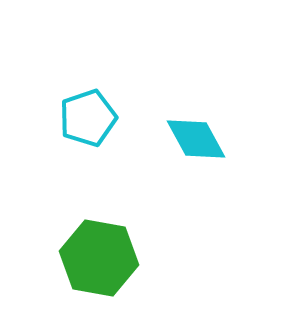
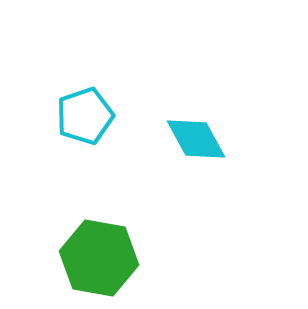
cyan pentagon: moved 3 px left, 2 px up
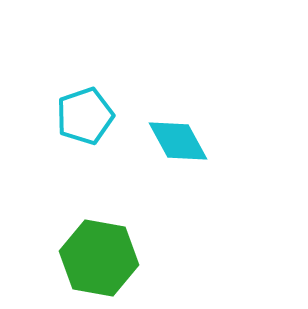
cyan diamond: moved 18 px left, 2 px down
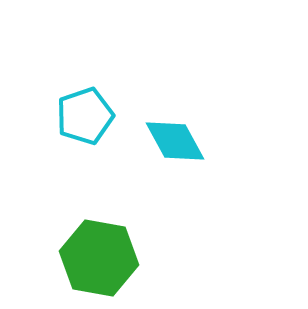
cyan diamond: moved 3 px left
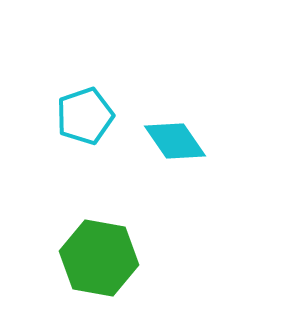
cyan diamond: rotated 6 degrees counterclockwise
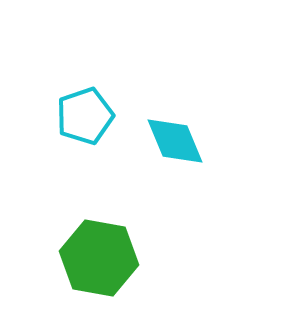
cyan diamond: rotated 12 degrees clockwise
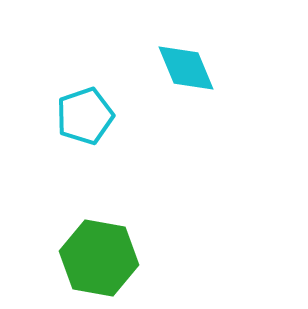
cyan diamond: moved 11 px right, 73 px up
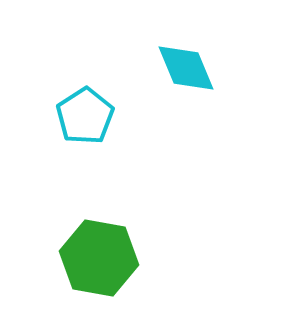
cyan pentagon: rotated 14 degrees counterclockwise
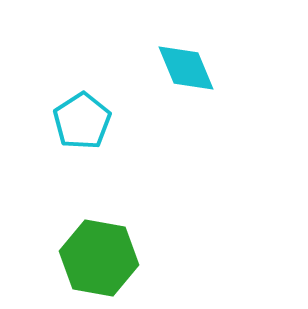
cyan pentagon: moved 3 px left, 5 px down
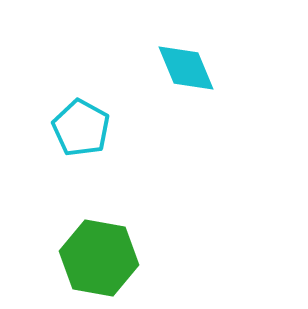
cyan pentagon: moved 1 px left, 7 px down; rotated 10 degrees counterclockwise
